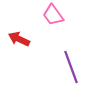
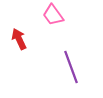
red arrow: rotated 40 degrees clockwise
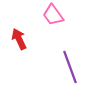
purple line: moved 1 px left
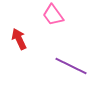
purple line: moved 1 px right, 1 px up; rotated 44 degrees counterclockwise
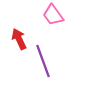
purple line: moved 28 px left, 5 px up; rotated 44 degrees clockwise
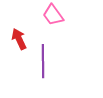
purple line: rotated 20 degrees clockwise
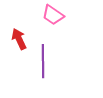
pink trapezoid: rotated 20 degrees counterclockwise
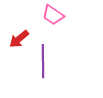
red arrow: rotated 105 degrees counterclockwise
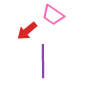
red arrow: moved 8 px right, 8 px up
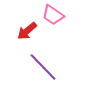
purple line: moved 6 px down; rotated 44 degrees counterclockwise
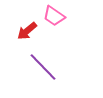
pink trapezoid: moved 1 px right, 1 px down
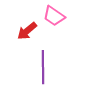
purple line: rotated 44 degrees clockwise
